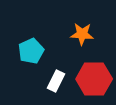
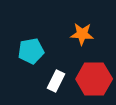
cyan pentagon: rotated 15 degrees clockwise
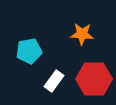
cyan pentagon: moved 2 px left
white rectangle: moved 2 px left; rotated 10 degrees clockwise
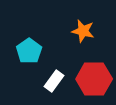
orange star: moved 1 px right, 3 px up; rotated 10 degrees clockwise
cyan pentagon: rotated 25 degrees counterclockwise
